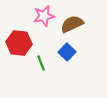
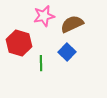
red hexagon: rotated 10 degrees clockwise
green line: rotated 21 degrees clockwise
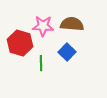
pink star: moved 1 px left, 10 px down; rotated 15 degrees clockwise
brown semicircle: rotated 30 degrees clockwise
red hexagon: moved 1 px right
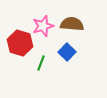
pink star: rotated 20 degrees counterclockwise
green line: rotated 21 degrees clockwise
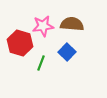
pink star: rotated 10 degrees clockwise
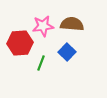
red hexagon: rotated 20 degrees counterclockwise
